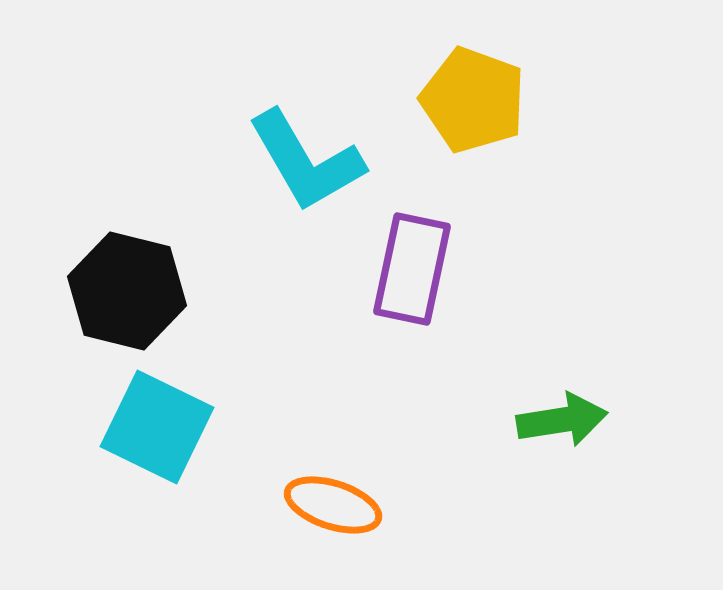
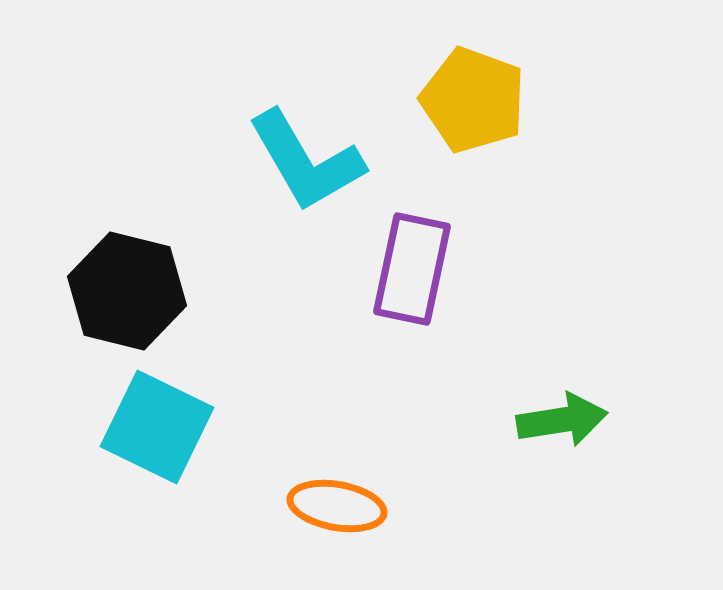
orange ellipse: moved 4 px right, 1 px down; rotated 8 degrees counterclockwise
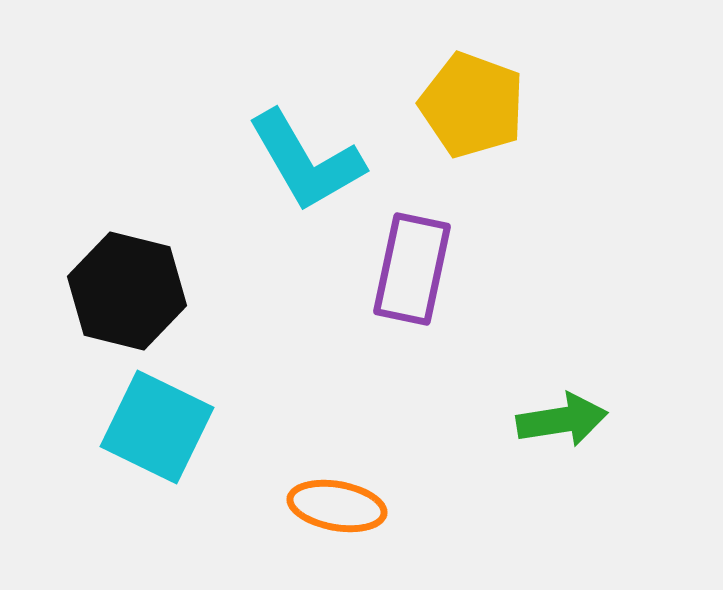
yellow pentagon: moved 1 px left, 5 px down
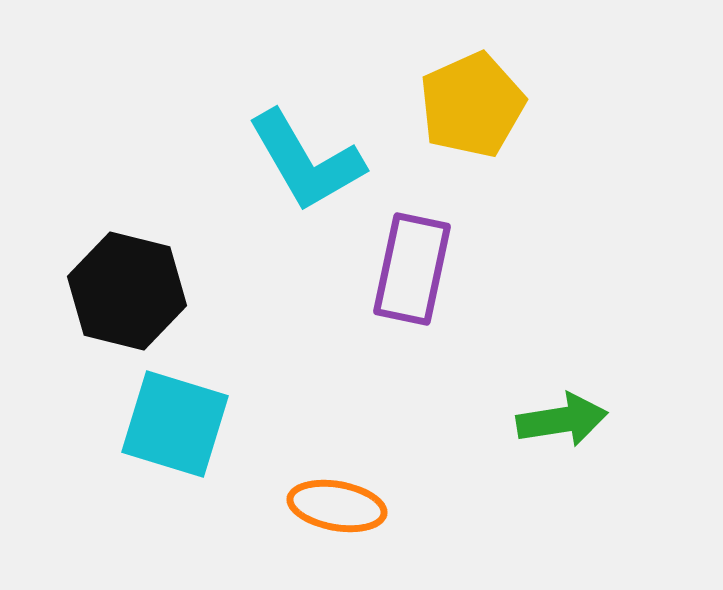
yellow pentagon: rotated 28 degrees clockwise
cyan square: moved 18 px right, 3 px up; rotated 9 degrees counterclockwise
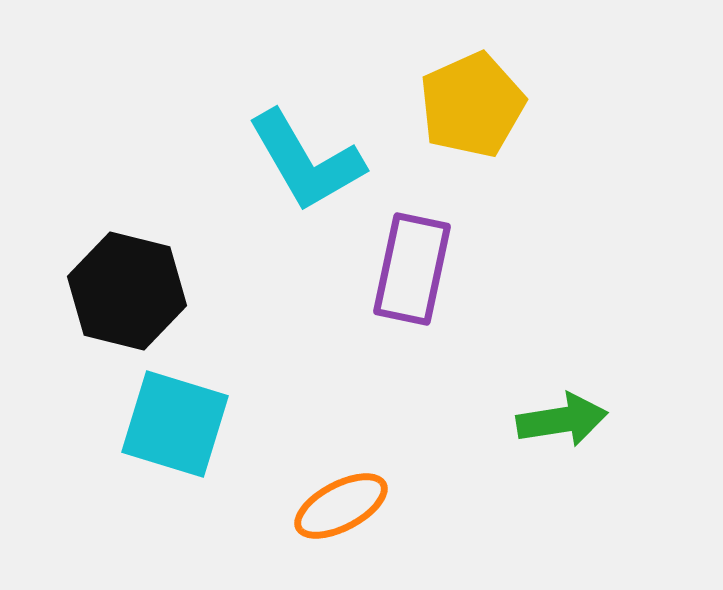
orange ellipse: moved 4 px right; rotated 38 degrees counterclockwise
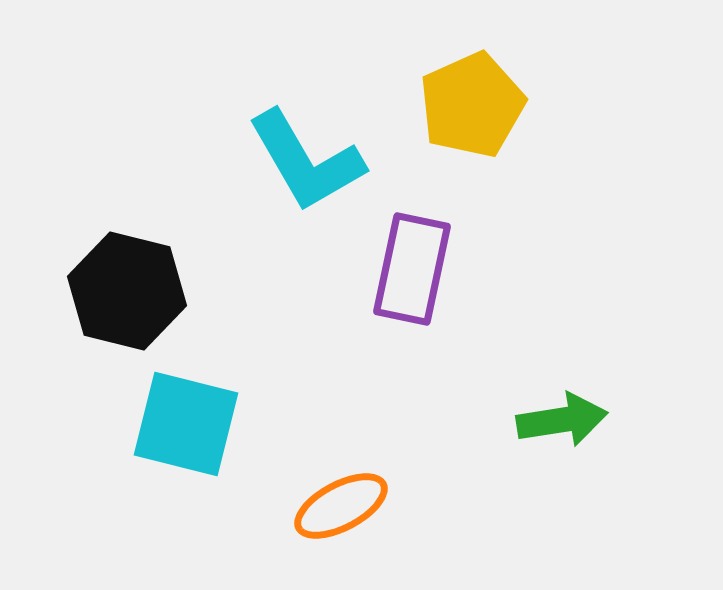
cyan square: moved 11 px right; rotated 3 degrees counterclockwise
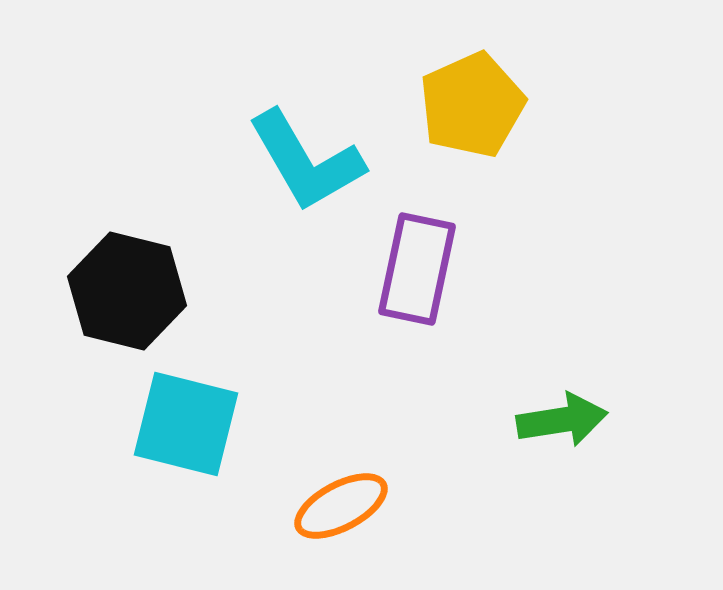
purple rectangle: moved 5 px right
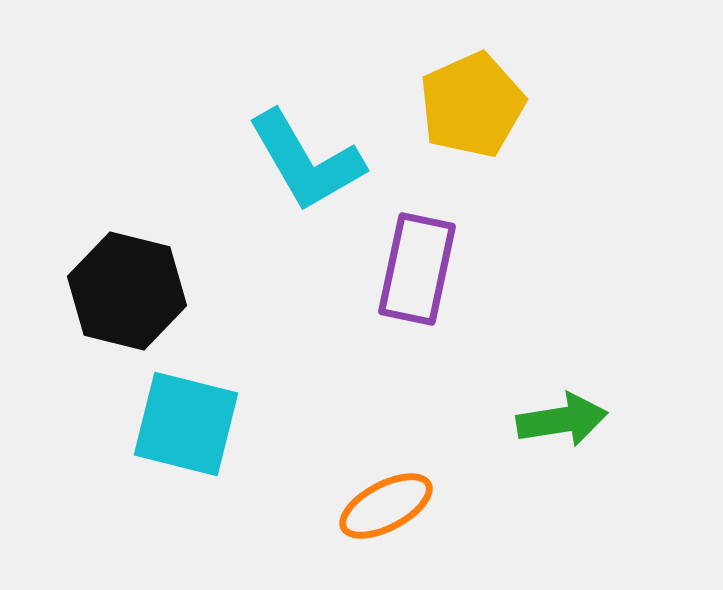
orange ellipse: moved 45 px right
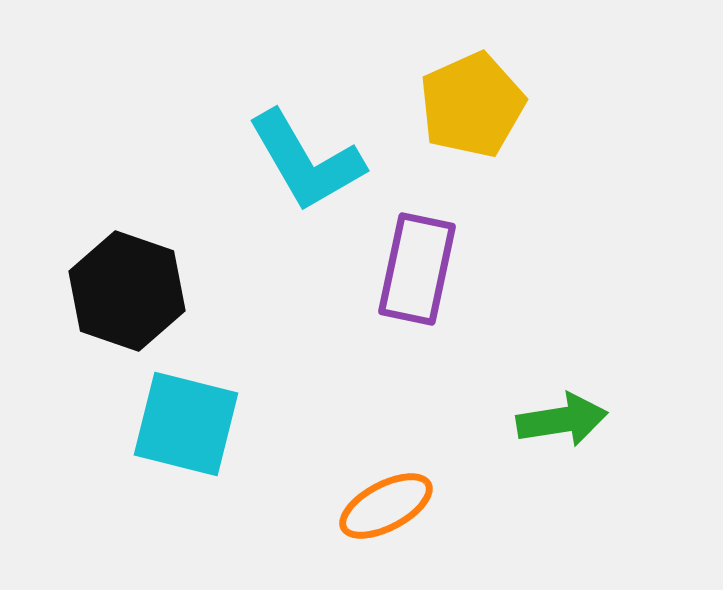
black hexagon: rotated 5 degrees clockwise
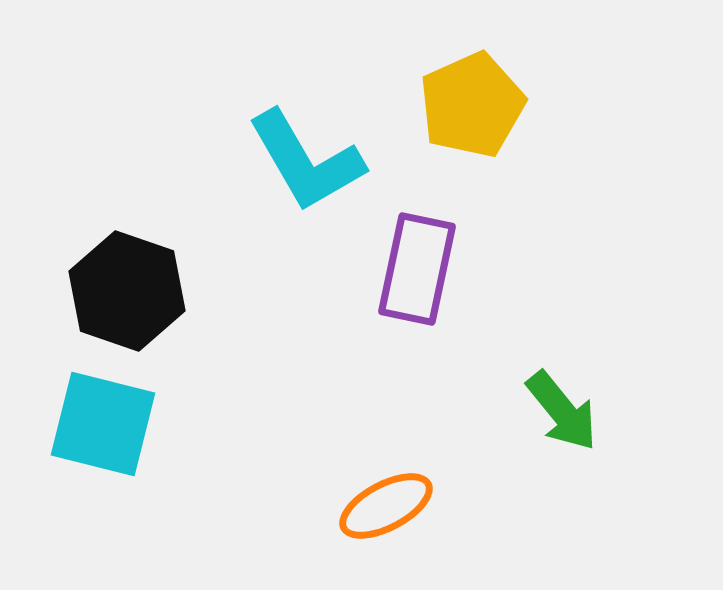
green arrow: moved 9 px up; rotated 60 degrees clockwise
cyan square: moved 83 px left
